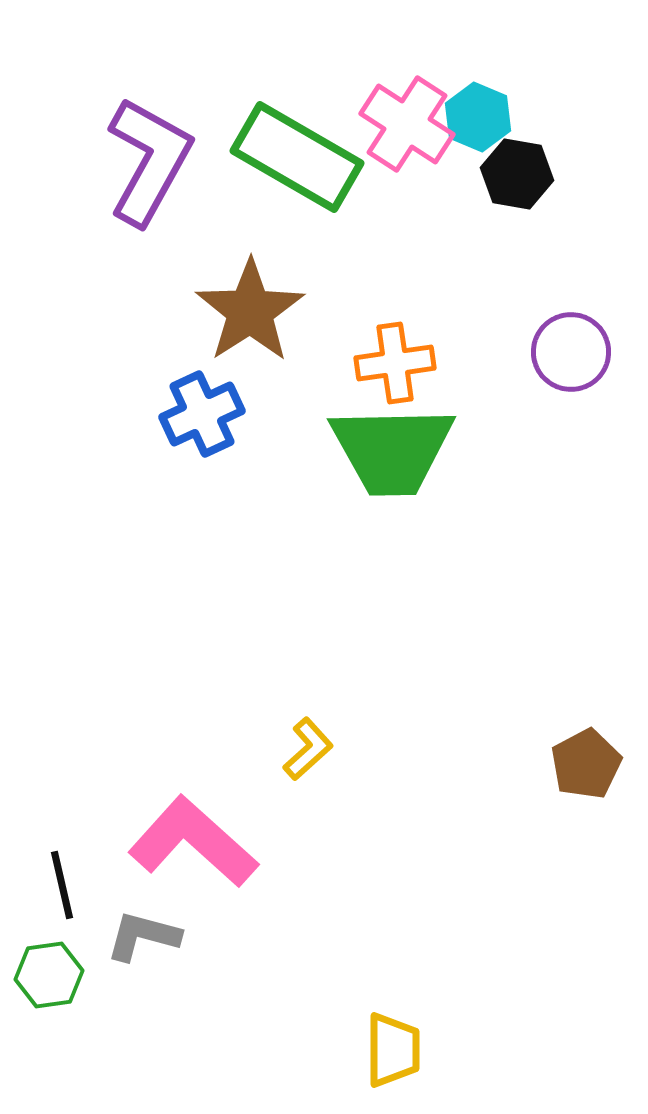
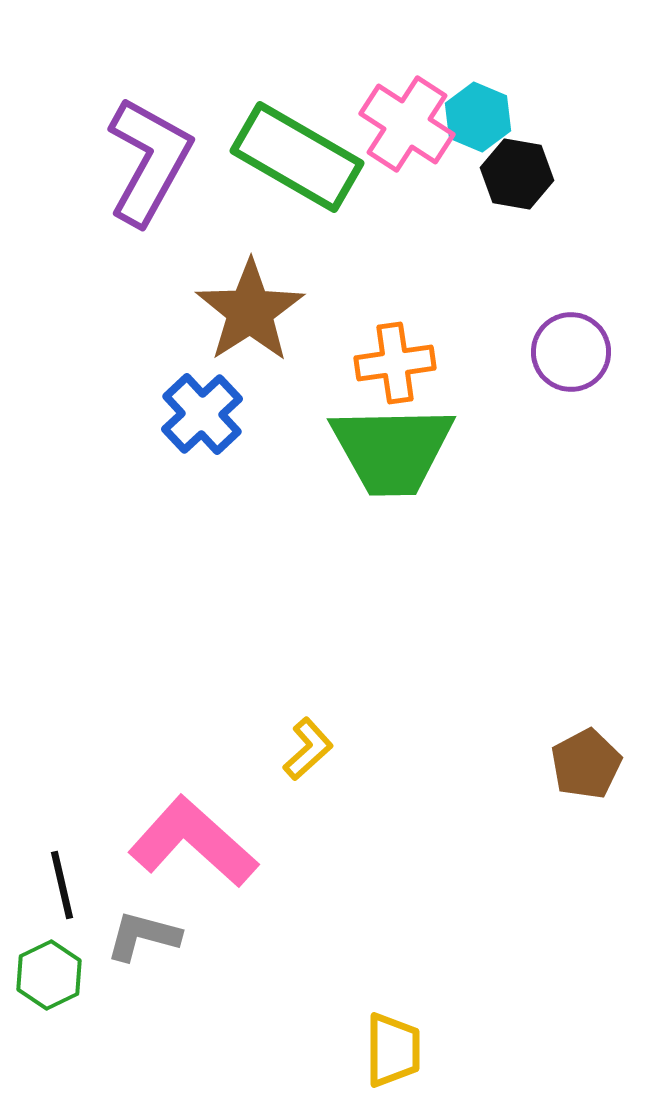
blue cross: rotated 18 degrees counterclockwise
green hexagon: rotated 18 degrees counterclockwise
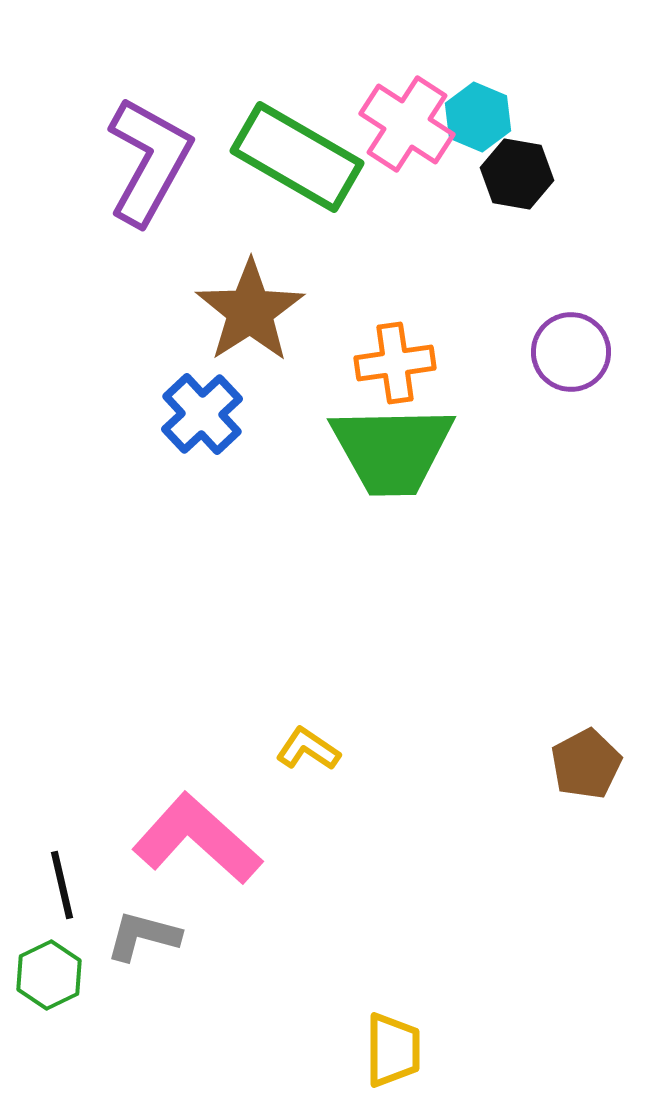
yellow L-shape: rotated 104 degrees counterclockwise
pink L-shape: moved 4 px right, 3 px up
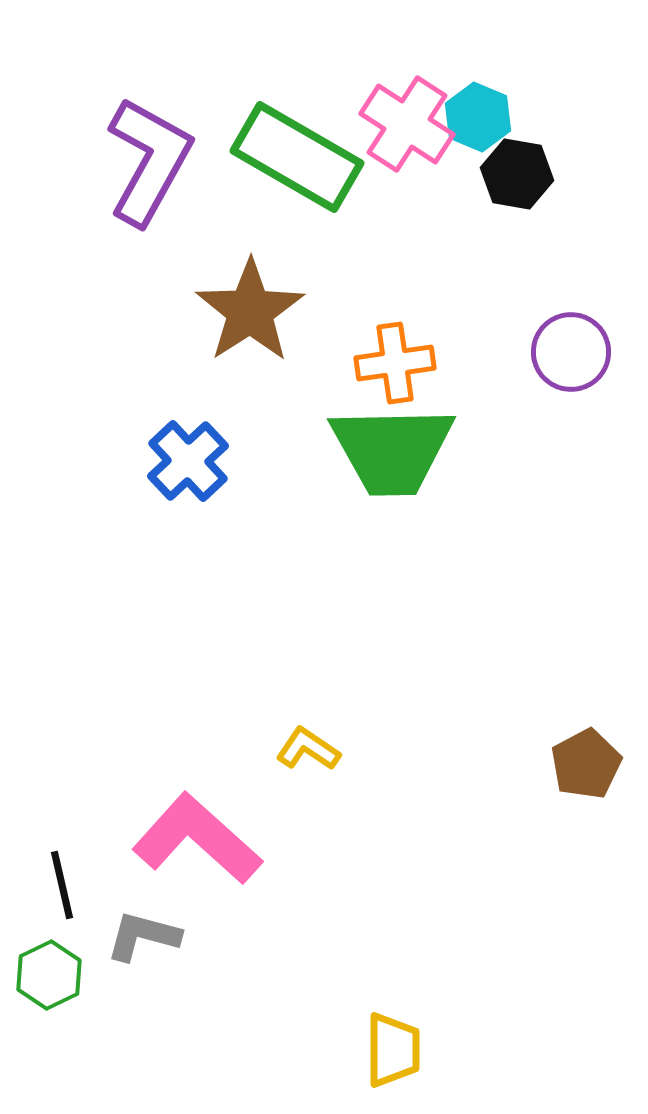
blue cross: moved 14 px left, 47 px down
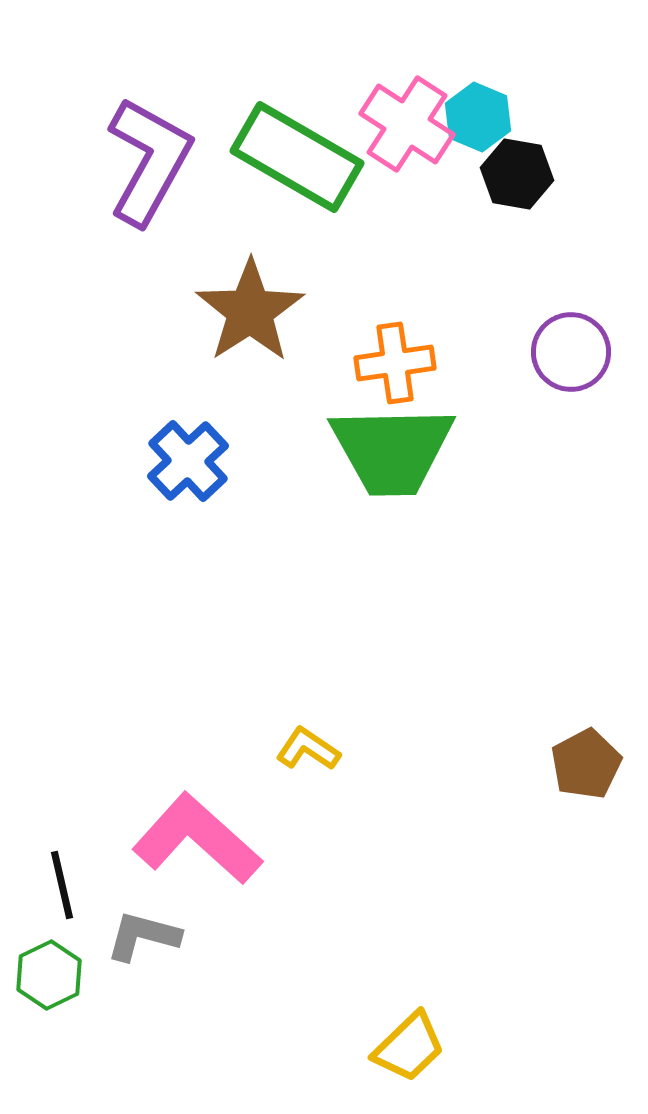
yellow trapezoid: moved 16 px right, 3 px up; rotated 46 degrees clockwise
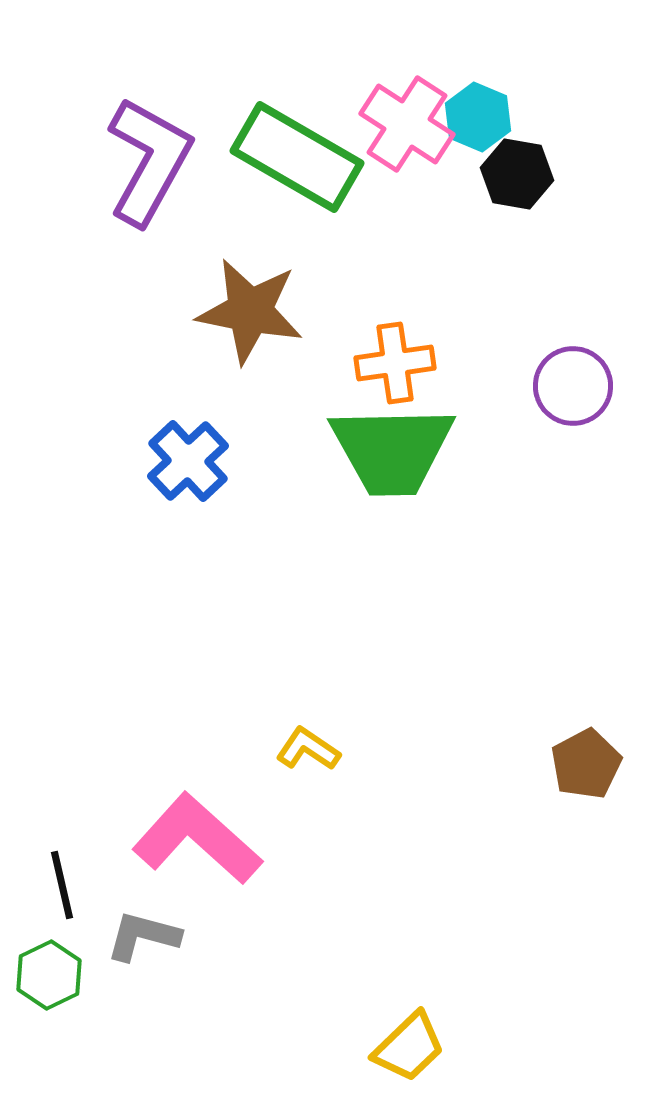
brown star: rotated 28 degrees counterclockwise
purple circle: moved 2 px right, 34 px down
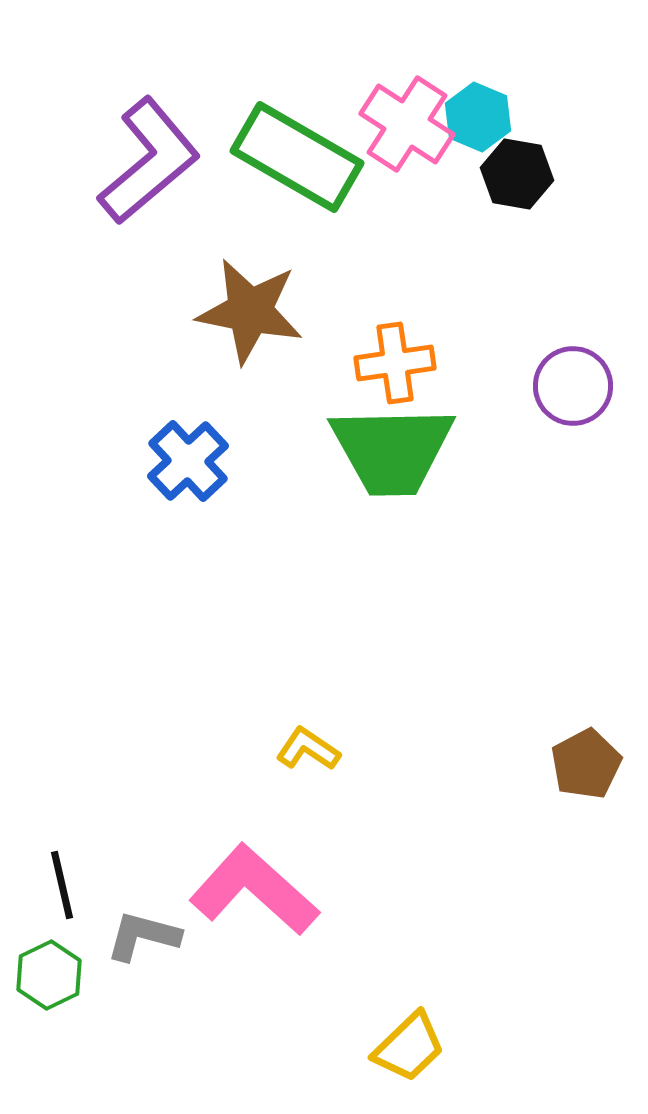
purple L-shape: rotated 21 degrees clockwise
pink L-shape: moved 57 px right, 51 px down
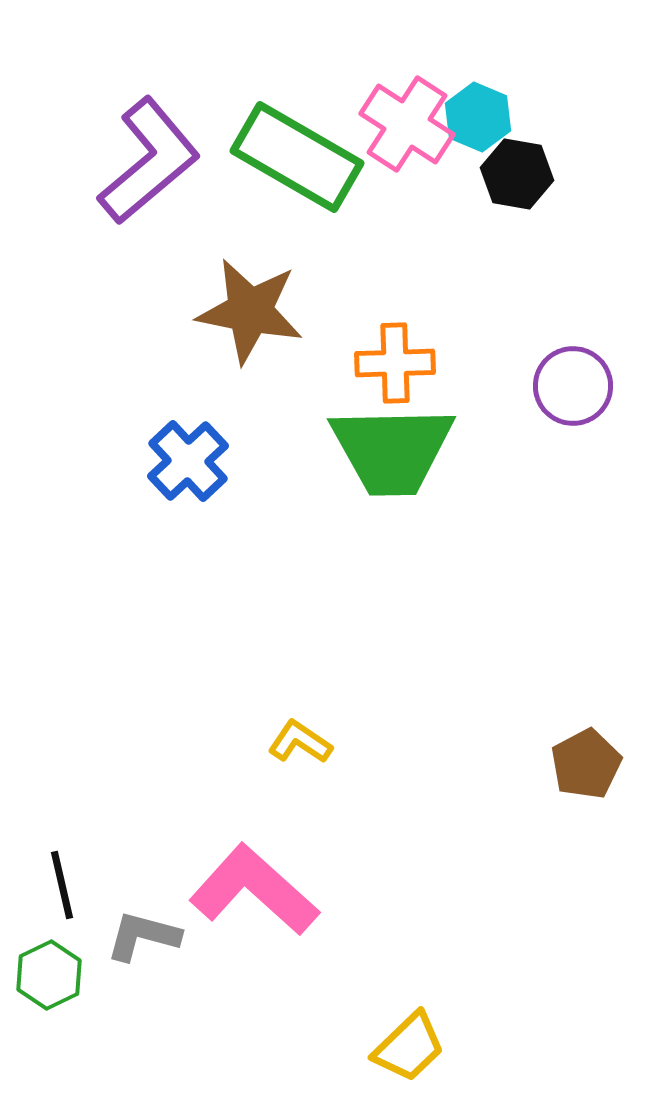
orange cross: rotated 6 degrees clockwise
yellow L-shape: moved 8 px left, 7 px up
